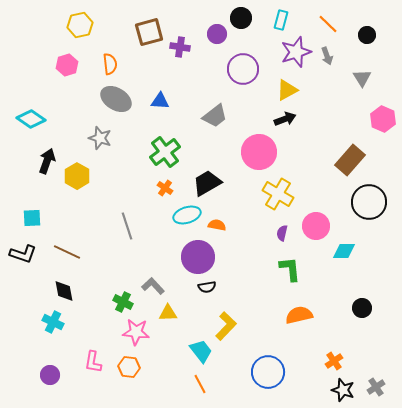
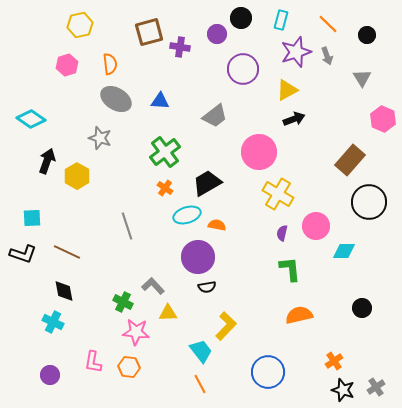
black arrow at (285, 119): moved 9 px right
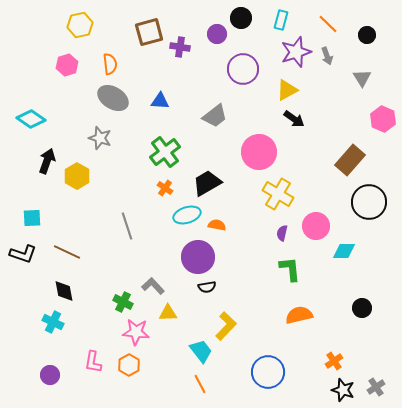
gray ellipse at (116, 99): moved 3 px left, 1 px up
black arrow at (294, 119): rotated 55 degrees clockwise
orange hexagon at (129, 367): moved 2 px up; rotated 25 degrees clockwise
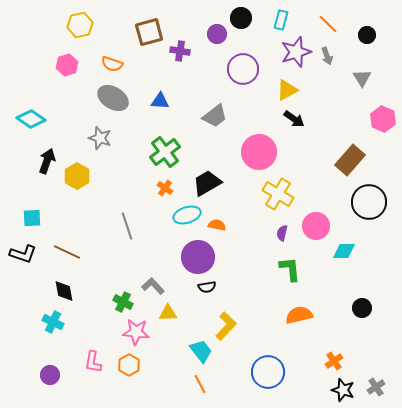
purple cross at (180, 47): moved 4 px down
orange semicircle at (110, 64): moved 2 px right; rotated 115 degrees clockwise
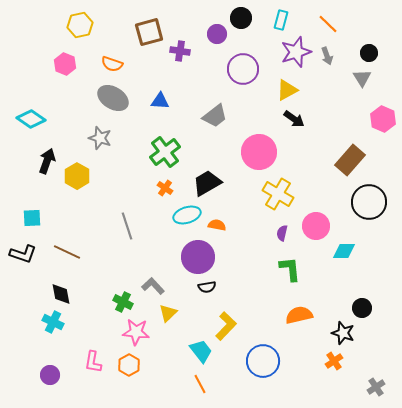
black circle at (367, 35): moved 2 px right, 18 px down
pink hexagon at (67, 65): moved 2 px left, 1 px up; rotated 20 degrees counterclockwise
black diamond at (64, 291): moved 3 px left, 3 px down
yellow triangle at (168, 313): rotated 42 degrees counterclockwise
blue circle at (268, 372): moved 5 px left, 11 px up
black star at (343, 390): moved 57 px up
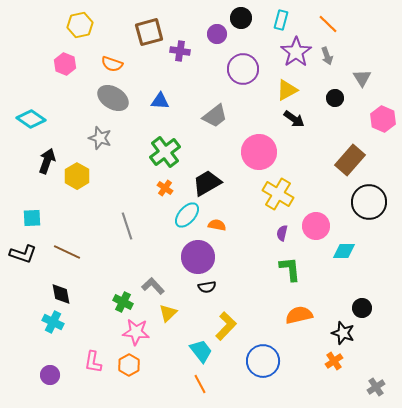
purple star at (296, 52): rotated 16 degrees counterclockwise
black circle at (369, 53): moved 34 px left, 45 px down
cyan ellipse at (187, 215): rotated 32 degrees counterclockwise
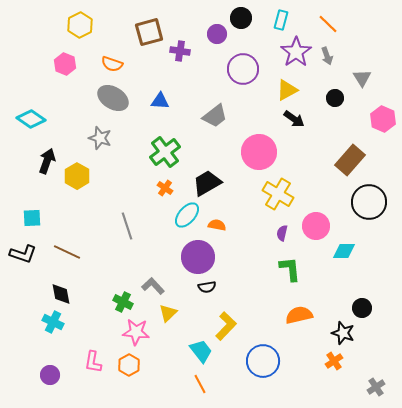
yellow hexagon at (80, 25): rotated 15 degrees counterclockwise
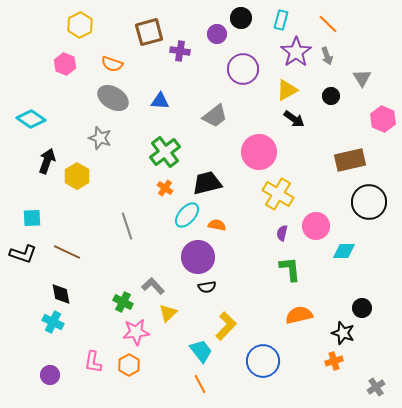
black circle at (335, 98): moved 4 px left, 2 px up
brown rectangle at (350, 160): rotated 36 degrees clockwise
black trapezoid at (207, 183): rotated 16 degrees clockwise
pink star at (136, 332): rotated 12 degrees counterclockwise
orange cross at (334, 361): rotated 18 degrees clockwise
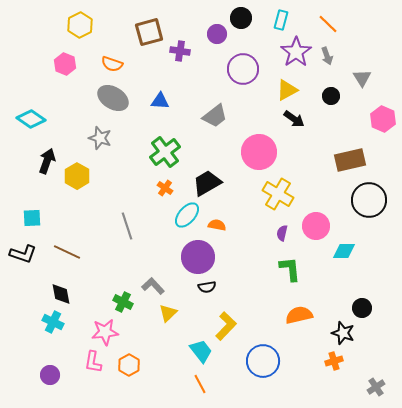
black trapezoid at (207, 183): rotated 16 degrees counterclockwise
black circle at (369, 202): moved 2 px up
pink star at (136, 332): moved 31 px left
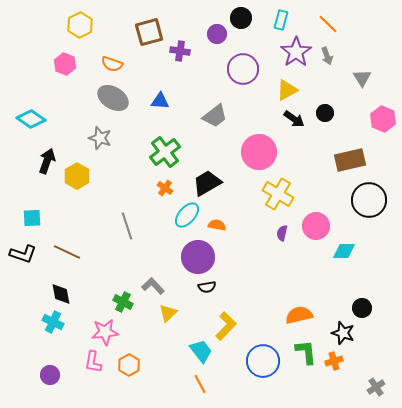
black circle at (331, 96): moved 6 px left, 17 px down
green L-shape at (290, 269): moved 16 px right, 83 px down
